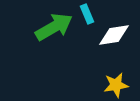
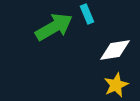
white diamond: moved 1 px right, 15 px down
yellow star: rotated 15 degrees counterclockwise
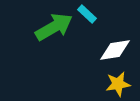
cyan rectangle: rotated 24 degrees counterclockwise
yellow star: moved 2 px right, 1 px up; rotated 15 degrees clockwise
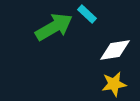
yellow star: moved 4 px left
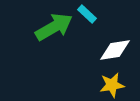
yellow star: moved 2 px left, 1 px down
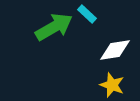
yellow star: rotated 30 degrees clockwise
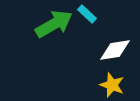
green arrow: moved 3 px up
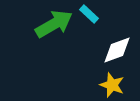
cyan rectangle: moved 2 px right
white diamond: moved 2 px right; rotated 12 degrees counterclockwise
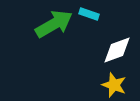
cyan rectangle: rotated 24 degrees counterclockwise
yellow star: moved 2 px right
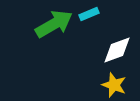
cyan rectangle: rotated 42 degrees counterclockwise
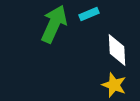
green arrow: rotated 36 degrees counterclockwise
white diamond: rotated 72 degrees counterclockwise
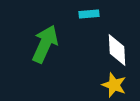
cyan rectangle: rotated 18 degrees clockwise
green arrow: moved 9 px left, 20 px down
